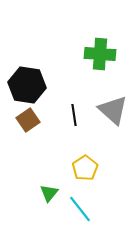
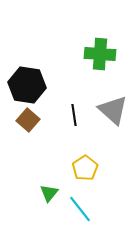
brown square: rotated 15 degrees counterclockwise
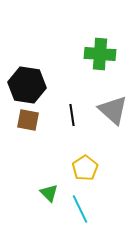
black line: moved 2 px left
brown square: rotated 30 degrees counterclockwise
green triangle: rotated 24 degrees counterclockwise
cyan line: rotated 12 degrees clockwise
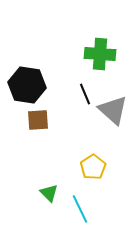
black line: moved 13 px right, 21 px up; rotated 15 degrees counterclockwise
brown square: moved 10 px right; rotated 15 degrees counterclockwise
yellow pentagon: moved 8 px right, 1 px up
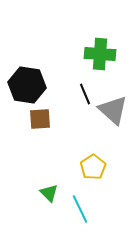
brown square: moved 2 px right, 1 px up
